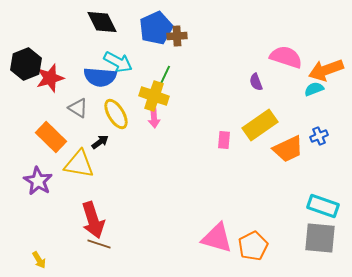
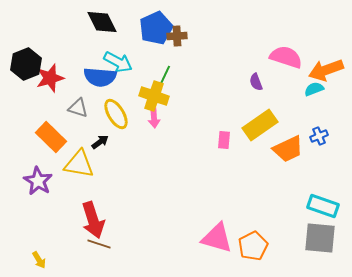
gray triangle: rotated 15 degrees counterclockwise
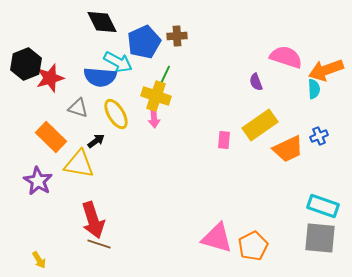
blue pentagon: moved 12 px left, 14 px down
cyan semicircle: rotated 108 degrees clockwise
yellow cross: moved 2 px right
black arrow: moved 4 px left, 1 px up
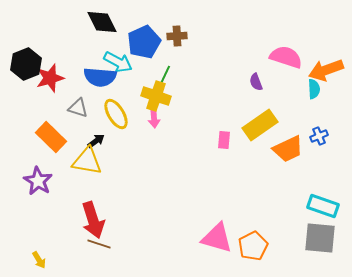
yellow triangle: moved 8 px right, 3 px up
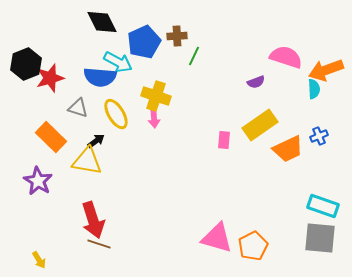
green line: moved 29 px right, 19 px up
purple semicircle: rotated 90 degrees counterclockwise
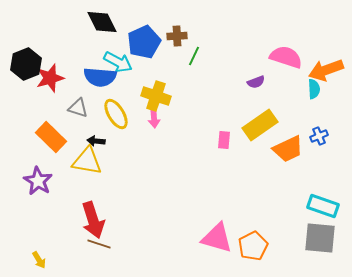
black arrow: rotated 138 degrees counterclockwise
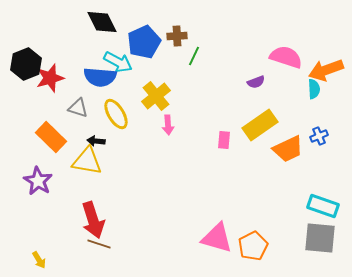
yellow cross: rotated 32 degrees clockwise
pink arrow: moved 14 px right, 7 px down
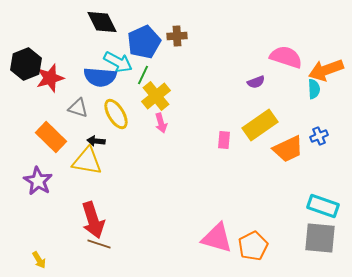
green line: moved 51 px left, 19 px down
pink arrow: moved 7 px left, 2 px up; rotated 12 degrees counterclockwise
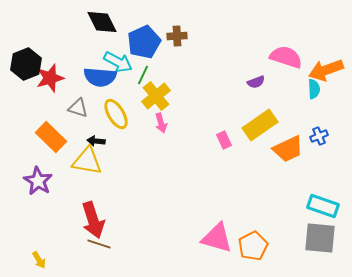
pink rectangle: rotated 30 degrees counterclockwise
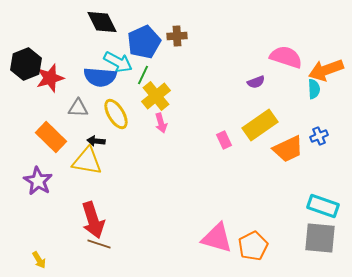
gray triangle: rotated 15 degrees counterclockwise
